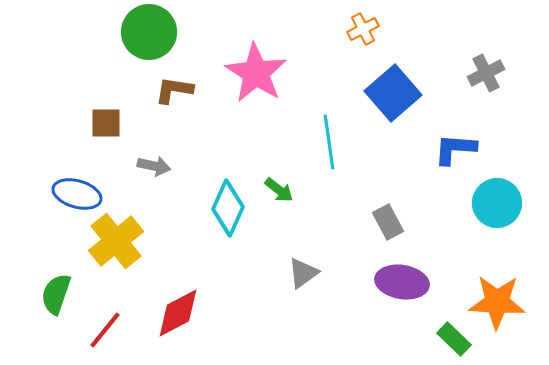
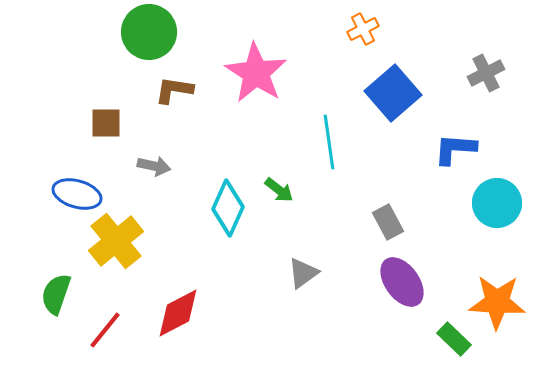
purple ellipse: rotated 45 degrees clockwise
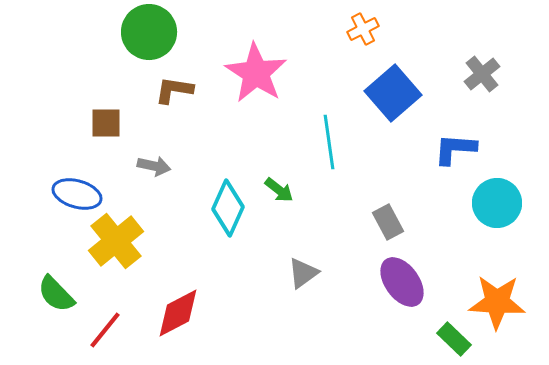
gray cross: moved 4 px left, 1 px down; rotated 12 degrees counterclockwise
green semicircle: rotated 63 degrees counterclockwise
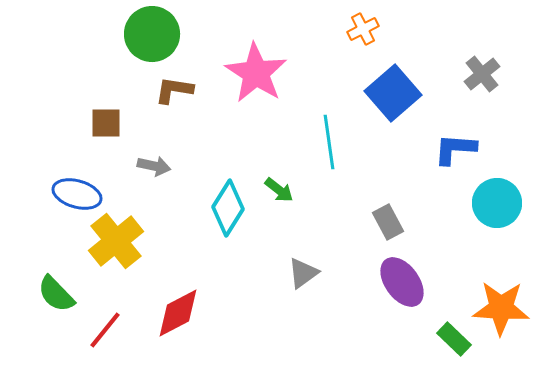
green circle: moved 3 px right, 2 px down
cyan diamond: rotated 8 degrees clockwise
orange star: moved 4 px right, 6 px down
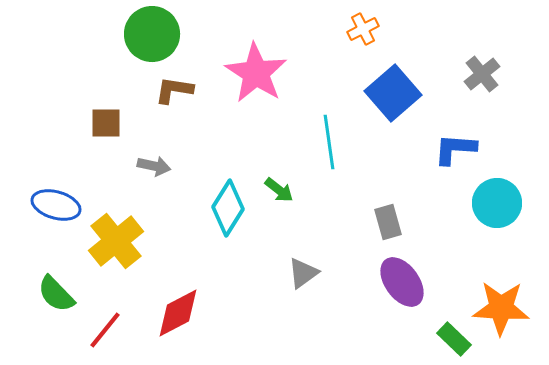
blue ellipse: moved 21 px left, 11 px down
gray rectangle: rotated 12 degrees clockwise
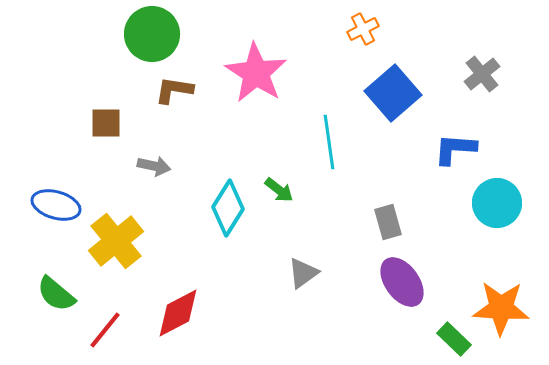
green semicircle: rotated 6 degrees counterclockwise
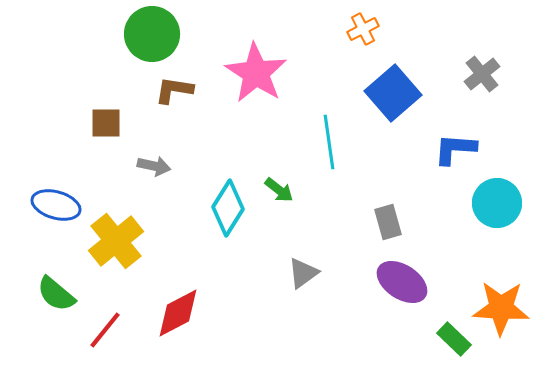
purple ellipse: rotated 21 degrees counterclockwise
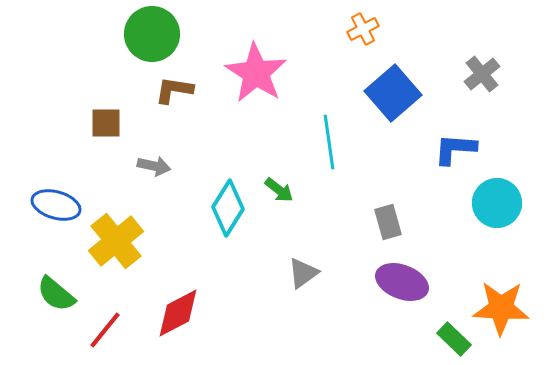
purple ellipse: rotated 12 degrees counterclockwise
